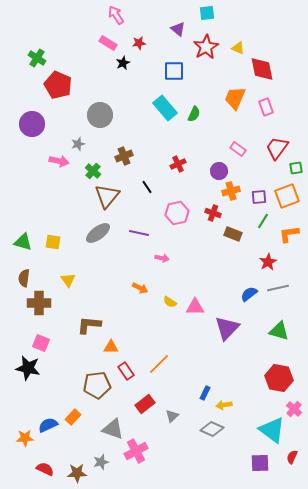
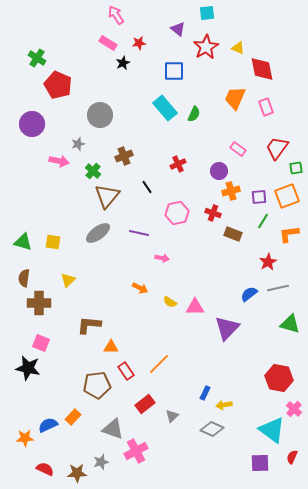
yellow triangle at (68, 280): rotated 21 degrees clockwise
green triangle at (279, 331): moved 11 px right, 7 px up
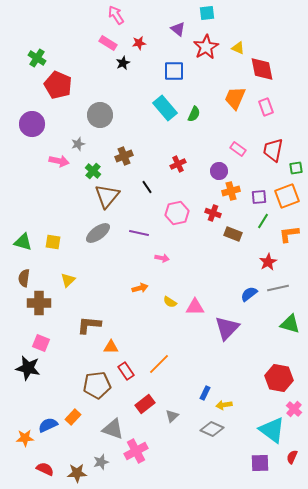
red trapezoid at (277, 148): moved 4 px left, 2 px down; rotated 25 degrees counterclockwise
orange arrow at (140, 288): rotated 42 degrees counterclockwise
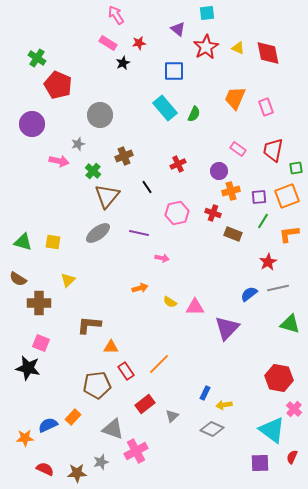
red diamond at (262, 69): moved 6 px right, 16 px up
brown semicircle at (24, 278): moved 6 px left, 1 px down; rotated 66 degrees counterclockwise
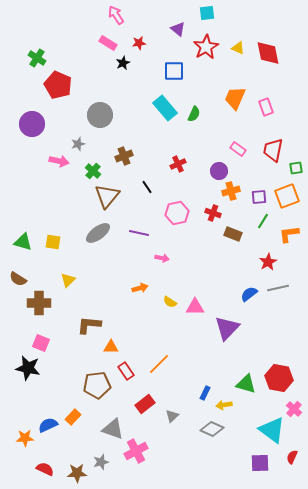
green triangle at (290, 324): moved 44 px left, 60 px down
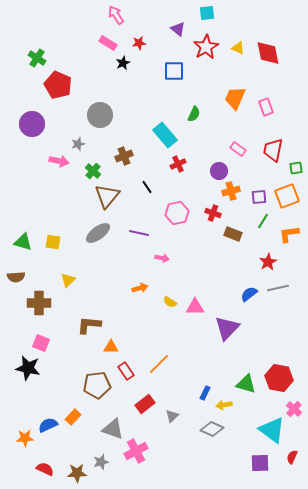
cyan rectangle at (165, 108): moved 27 px down
brown semicircle at (18, 279): moved 2 px left, 2 px up; rotated 36 degrees counterclockwise
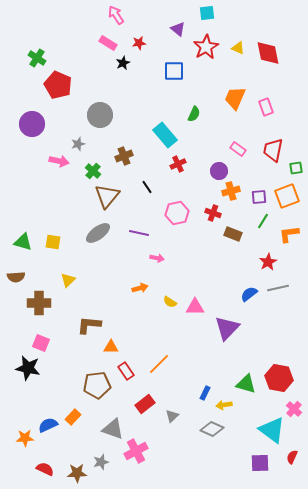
pink arrow at (162, 258): moved 5 px left
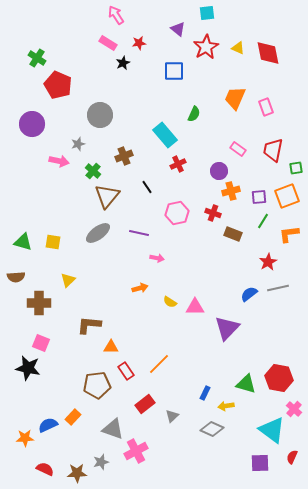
yellow arrow at (224, 405): moved 2 px right, 1 px down
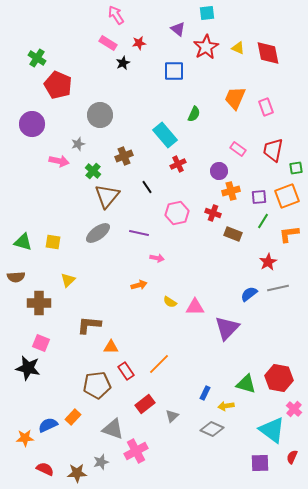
orange arrow at (140, 288): moved 1 px left, 3 px up
